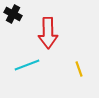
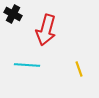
red arrow: moved 2 px left, 3 px up; rotated 16 degrees clockwise
cyan line: rotated 25 degrees clockwise
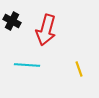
black cross: moved 1 px left, 7 px down
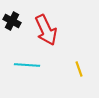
red arrow: rotated 40 degrees counterclockwise
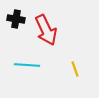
black cross: moved 4 px right, 2 px up; rotated 18 degrees counterclockwise
yellow line: moved 4 px left
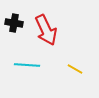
black cross: moved 2 px left, 4 px down
yellow line: rotated 42 degrees counterclockwise
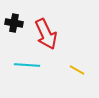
red arrow: moved 4 px down
yellow line: moved 2 px right, 1 px down
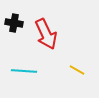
cyan line: moved 3 px left, 6 px down
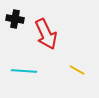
black cross: moved 1 px right, 4 px up
